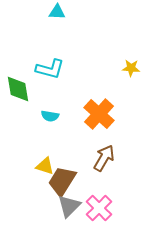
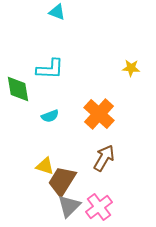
cyan triangle: rotated 18 degrees clockwise
cyan L-shape: rotated 12 degrees counterclockwise
cyan semicircle: rotated 30 degrees counterclockwise
pink cross: moved 1 px up; rotated 8 degrees clockwise
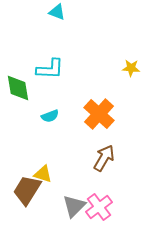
green diamond: moved 1 px up
yellow triangle: moved 2 px left, 8 px down
brown trapezoid: moved 35 px left, 9 px down
gray triangle: moved 5 px right
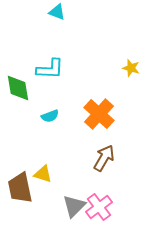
yellow star: rotated 12 degrees clockwise
brown trapezoid: moved 7 px left, 2 px up; rotated 44 degrees counterclockwise
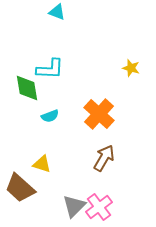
green diamond: moved 9 px right
yellow triangle: moved 1 px left, 10 px up
brown trapezoid: rotated 36 degrees counterclockwise
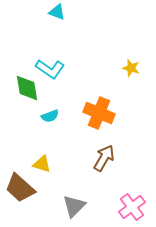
cyan L-shape: rotated 32 degrees clockwise
orange cross: moved 1 px up; rotated 20 degrees counterclockwise
pink cross: moved 33 px right
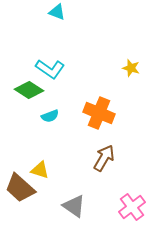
green diamond: moved 2 px right, 2 px down; rotated 48 degrees counterclockwise
yellow triangle: moved 2 px left, 6 px down
gray triangle: rotated 40 degrees counterclockwise
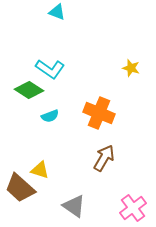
pink cross: moved 1 px right, 1 px down
